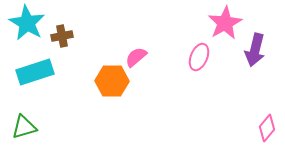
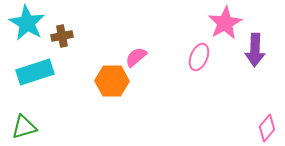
purple arrow: rotated 12 degrees counterclockwise
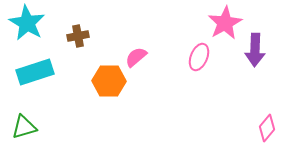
brown cross: moved 16 px right
orange hexagon: moved 3 px left
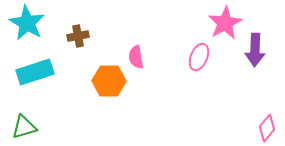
pink semicircle: rotated 60 degrees counterclockwise
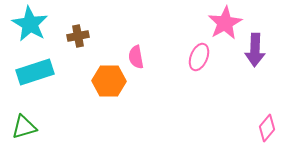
cyan star: moved 3 px right, 1 px down
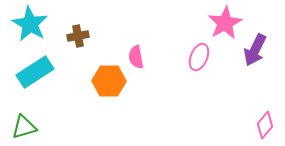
purple arrow: rotated 24 degrees clockwise
cyan rectangle: rotated 15 degrees counterclockwise
pink diamond: moved 2 px left, 3 px up
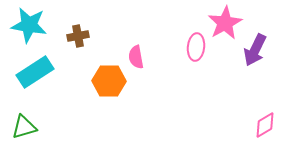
cyan star: moved 1 px left, 1 px down; rotated 21 degrees counterclockwise
pink ellipse: moved 3 px left, 10 px up; rotated 16 degrees counterclockwise
pink diamond: rotated 20 degrees clockwise
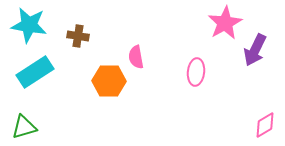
brown cross: rotated 20 degrees clockwise
pink ellipse: moved 25 px down
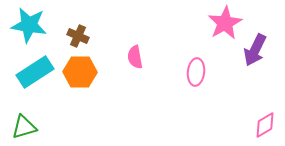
brown cross: rotated 15 degrees clockwise
pink semicircle: moved 1 px left
orange hexagon: moved 29 px left, 9 px up
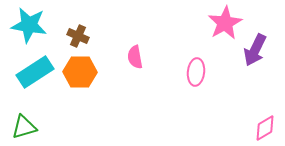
pink diamond: moved 3 px down
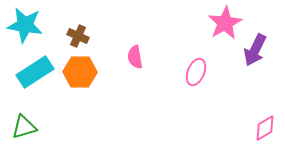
cyan star: moved 4 px left
pink ellipse: rotated 16 degrees clockwise
